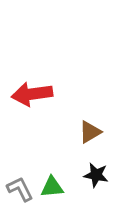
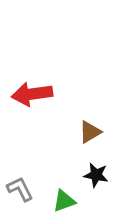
green triangle: moved 12 px right, 14 px down; rotated 15 degrees counterclockwise
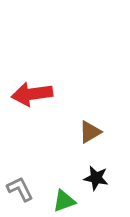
black star: moved 3 px down
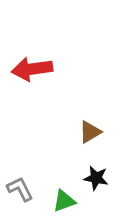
red arrow: moved 25 px up
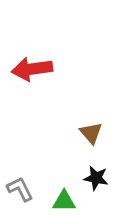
brown triangle: moved 1 px right, 1 px down; rotated 40 degrees counterclockwise
green triangle: rotated 20 degrees clockwise
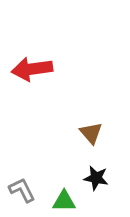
gray L-shape: moved 2 px right, 1 px down
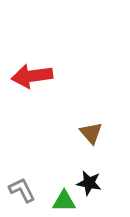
red arrow: moved 7 px down
black star: moved 7 px left, 5 px down
